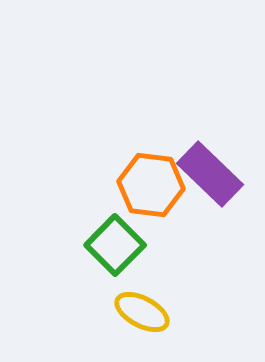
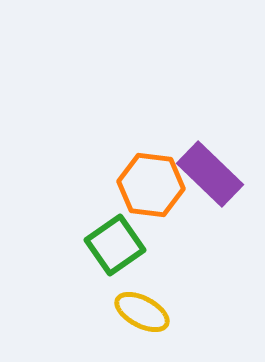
green square: rotated 10 degrees clockwise
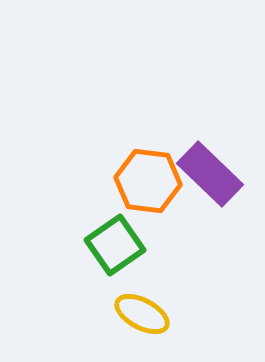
orange hexagon: moved 3 px left, 4 px up
yellow ellipse: moved 2 px down
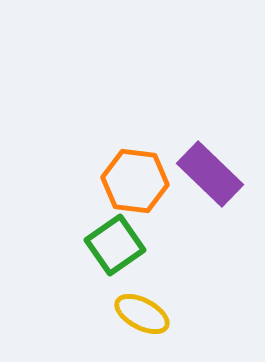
orange hexagon: moved 13 px left
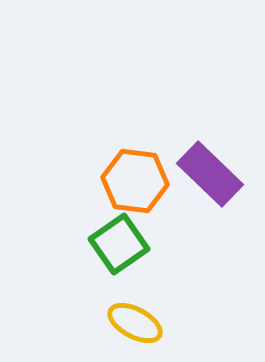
green square: moved 4 px right, 1 px up
yellow ellipse: moved 7 px left, 9 px down
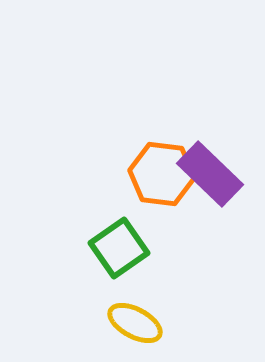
orange hexagon: moved 27 px right, 7 px up
green square: moved 4 px down
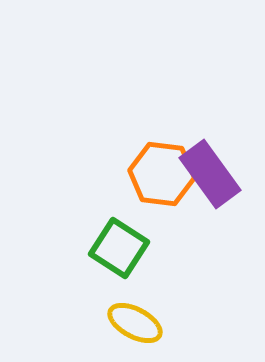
purple rectangle: rotated 10 degrees clockwise
green square: rotated 22 degrees counterclockwise
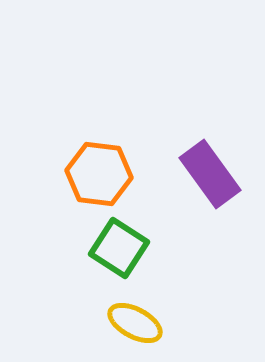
orange hexagon: moved 63 px left
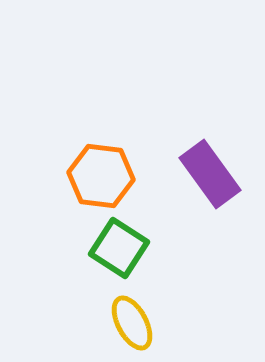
orange hexagon: moved 2 px right, 2 px down
yellow ellipse: moved 3 px left; rotated 34 degrees clockwise
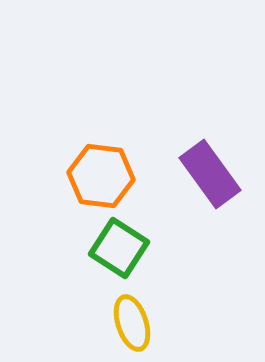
yellow ellipse: rotated 10 degrees clockwise
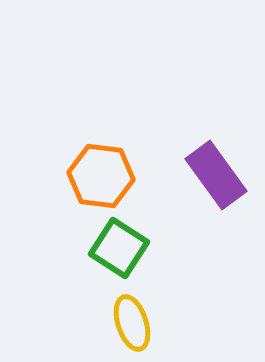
purple rectangle: moved 6 px right, 1 px down
